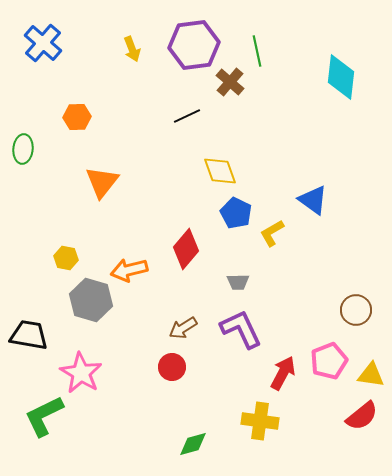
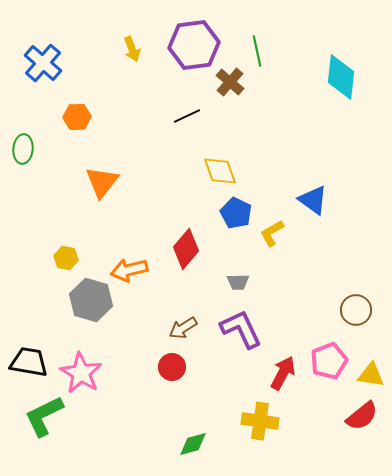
blue cross: moved 20 px down
black trapezoid: moved 27 px down
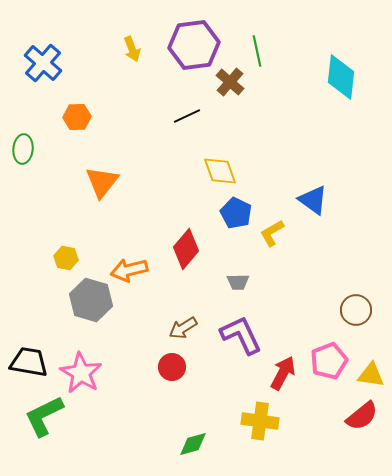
purple L-shape: moved 6 px down
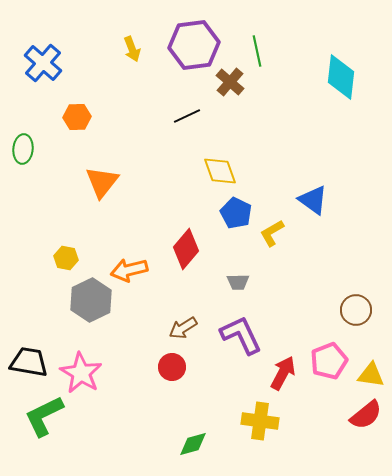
gray hexagon: rotated 18 degrees clockwise
red semicircle: moved 4 px right, 1 px up
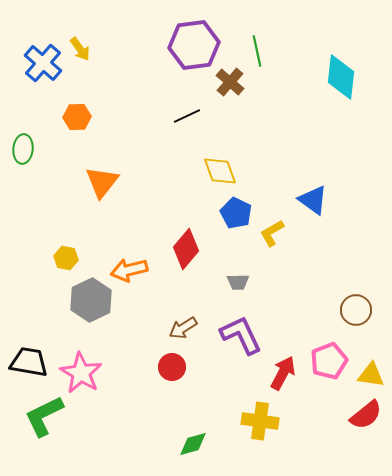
yellow arrow: moved 52 px left; rotated 15 degrees counterclockwise
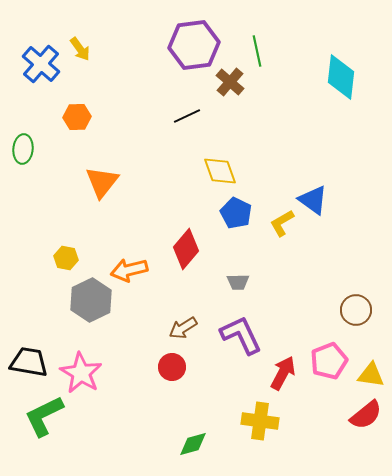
blue cross: moved 2 px left, 1 px down
yellow L-shape: moved 10 px right, 10 px up
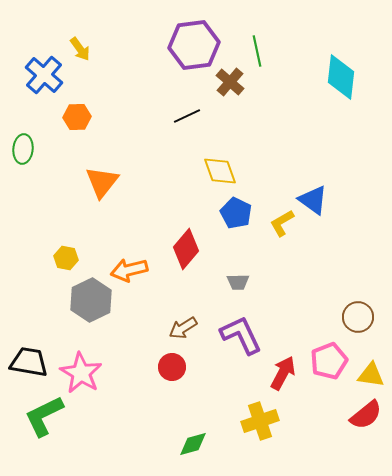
blue cross: moved 3 px right, 11 px down
brown circle: moved 2 px right, 7 px down
yellow cross: rotated 27 degrees counterclockwise
